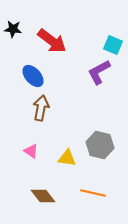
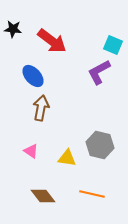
orange line: moved 1 px left, 1 px down
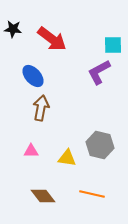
red arrow: moved 2 px up
cyan square: rotated 24 degrees counterclockwise
pink triangle: rotated 35 degrees counterclockwise
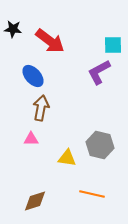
red arrow: moved 2 px left, 2 px down
pink triangle: moved 12 px up
brown diamond: moved 8 px left, 5 px down; rotated 70 degrees counterclockwise
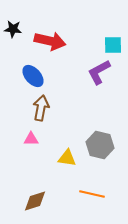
red arrow: rotated 24 degrees counterclockwise
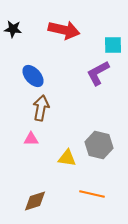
red arrow: moved 14 px right, 11 px up
purple L-shape: moved 1 px left, 1 px down
gray hexagon: moved 1 px left
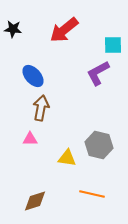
red arrow: rotated 128 degrees clockwise
pink triangle: moved 1 px left
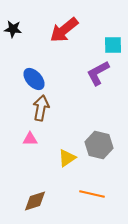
blue ellipse: moved 1 px right, 3 px down
yellow triangle: rotated 42 degrees counterclockwise
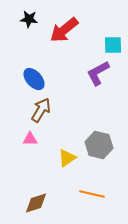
black star: moved 16 px right, 10 px up
brown arrow: moved 2 px down; rotated 20 degrees clockwise
brown diamond: moved 1 px right, 2 px down
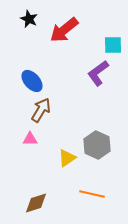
black star: rotated 18 degrees clockwise
purple L-shape: rotated 8 degrees counterclockwise
blue ellipse: moved 2 px left, 2 px down
gray hexagon: moved 2 px left; rotated 12 degrees clockwise
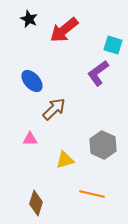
cyan square: rotated 18 degrees clockwise
brown arrow: moved 13 px right, 1 px up; rotated 15 degrees clockwise
gray hexagon: moved 6 px right
yellow triangle: moved 2 px left, 2 px down; rotated 18 degrees clockwise
brown diamond: rotated 55 degrees counterclockwise
